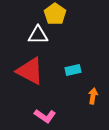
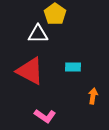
white triangle: moved 1 px up
cyan rectangle: moved 3 px up; rotated 14 degrees clockwise
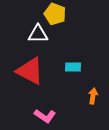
yellow pentagon: rotated 15 degrees counterclockwise
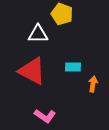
yellow pentagon: moved 7 px right
red triangle: moved 2 px right
orange arrow: moved 12 px up
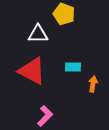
yellow pentagon: moved 2 px right
pink L-shape: rotated 80 degrees counterclockwise
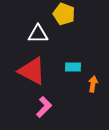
pink L-shape: moved 1 px left, 9 px up
